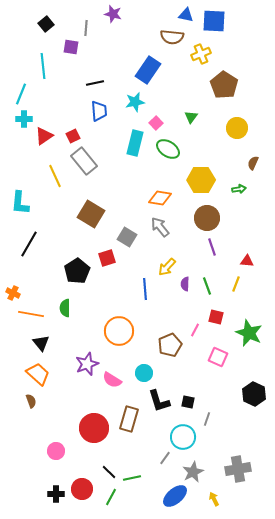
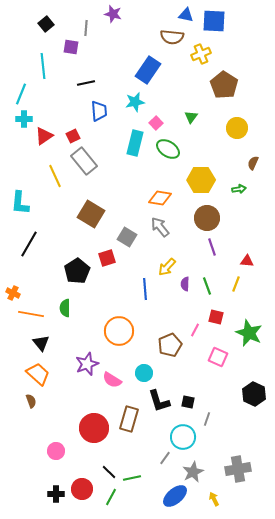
black line at (95, 83): moved 9 px left
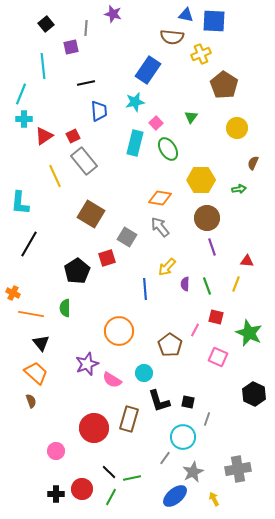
purple square at (71, 47): rotated 21 degrees counterclockwise
green ellipse at (168, 149): rotated 25 degrees clockwise
brown pentagon at (170, 345): rotated 15 degrees counterclockwise
orange trapezoid at (38, 374): moved 2 px left, 1 px up
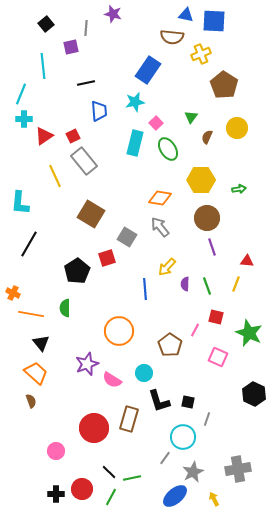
brown semicircle at (253, 163): moved 46 px left, 26 px up
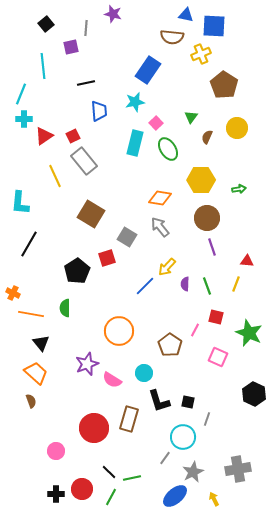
blue square at (214, 21): moved 5 px down
blue line at (145, 289): moved 3 px up; rotated 50 degrees clockwise
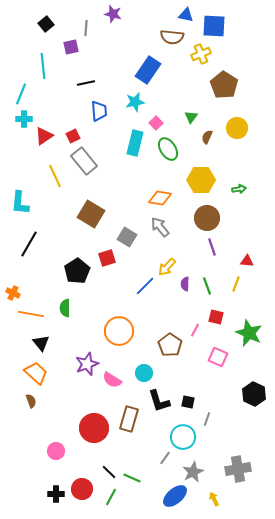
green line at (132, 478): rotated 36 degrees clockwise
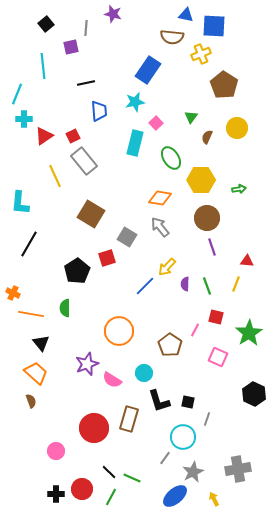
cyan line at (21, 94): moved 4 px left
green ellipse at (168, 149): moved 3 px right, 9 px down
green star at (249, 333): rotated 16 degrees clockwise
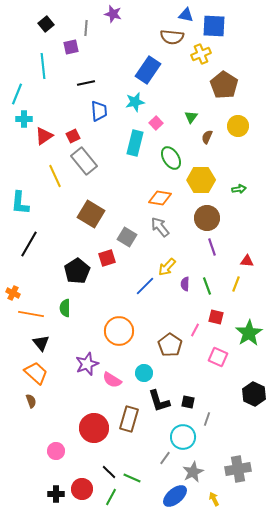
yellow circle at (237, 128): moved 1 px right, 2 px up
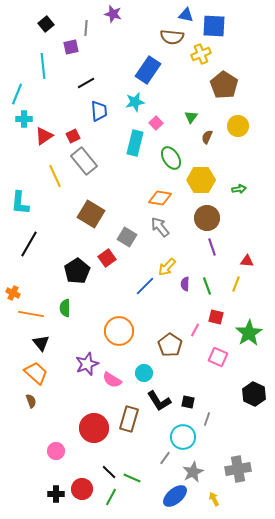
black line at (86, 83): rotated 18 degrees counterclockwise
red square at (107, 258): rotated 18 degrees counterclockwise
black L-shape at (159, 401): rotated 15 degrees counterclockwise
